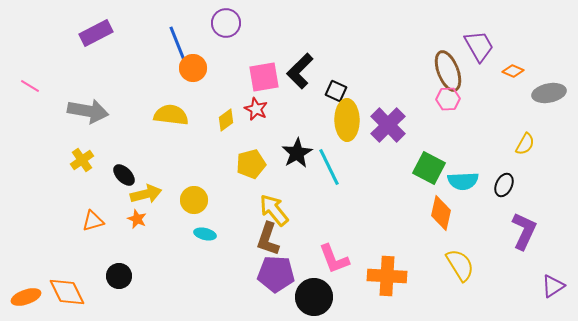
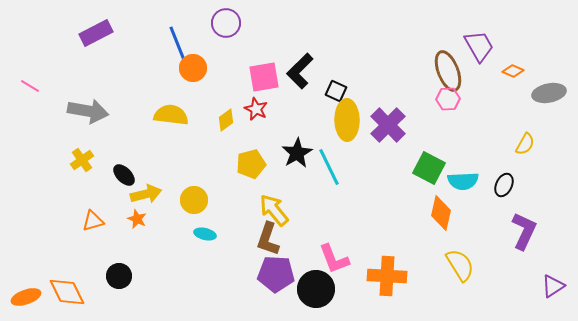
black circle at (314, 297): moved 2 px right, 8 px up
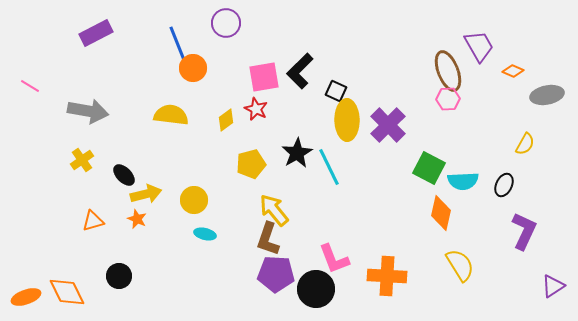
gray ellipse at (549, 93): moved 2 px left, 2 px down
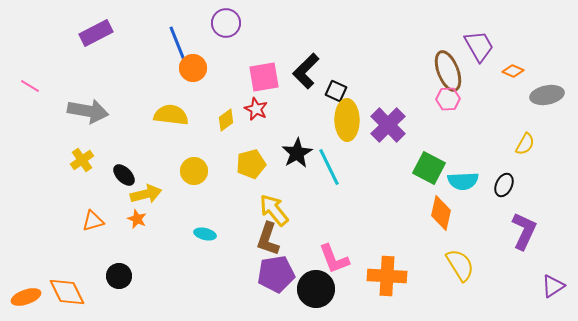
black L-shape at (300, 71): moved 6 px right
yellow circle at (194, 200): moved 29 px up
purple pentagon at (276, 274): rotated 12 degrees counterclockwise
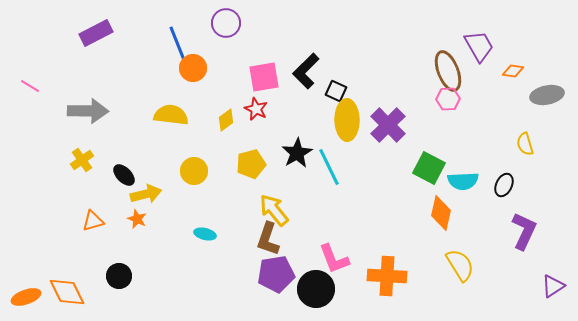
orange diamond at (513, 71): rotated 15 degrees counterclockwise
gray arrow at (88, 111): rotated 9 degrees counterclockwise
yellow semicircle at (525, 144): rotated 135 degrees clockwise
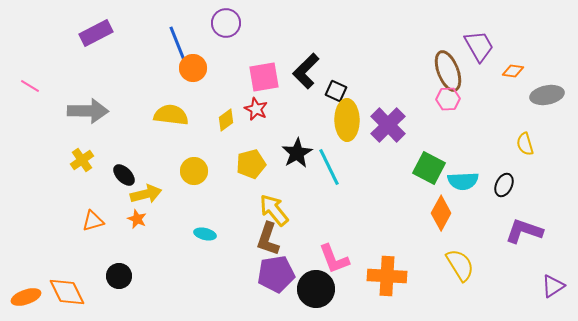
orange diamond at (441, 213): rotated 16 degrees clockwise
purple L-shape at (524, 231): rotated 96 degrees counterclockwise
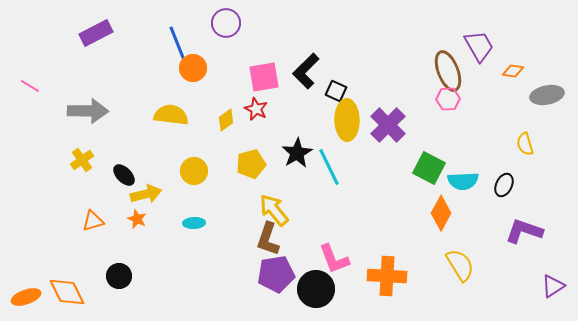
cyan ellipse at (205, 234): moved 11 px left, 11 px up; rotated 15 degrees counterclockwise
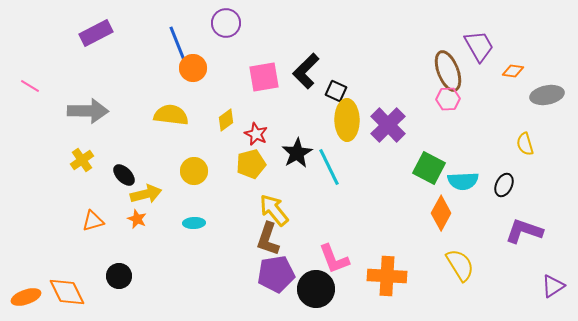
red star at (256, 109): moved 25 px down
